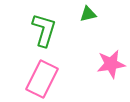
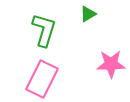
green triangle: rotated 18 degrees counterclockwise
pink star: rotated 8 degrees clockwise
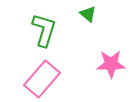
green triangle: rotated 48 degrees counterclockwise
pink rectangle: rotated 15 degrees clockwise
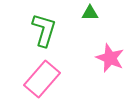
green triangle: moved 2 px right, 1 px up; rotated 42 degrees counterclockwise
pink star: moved 1 px left, 6 px up; rotated 24 degrees clockwise
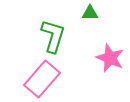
green L-shape: moved 9 px right, 6 px down
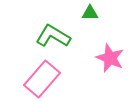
green L-shape: rotated 76 degrees counterclockwise
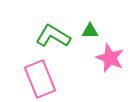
green triangle: moved 18 px down
pink rectangle: moved 2 px left; rotated 63 degrees counterclockwise
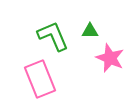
green L-shape: rotated 36 degrees clockwise
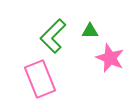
green L-shape: rotated 112 degrees counterclockwise
